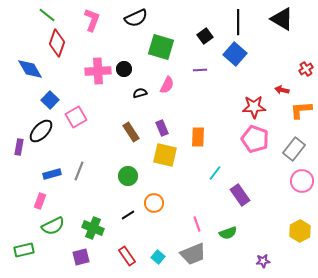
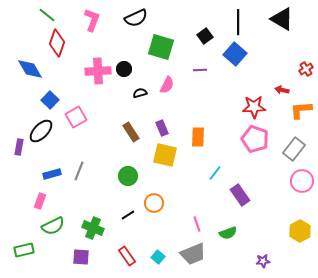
purple square at (81, 257): rotated 18 degrees clockwise
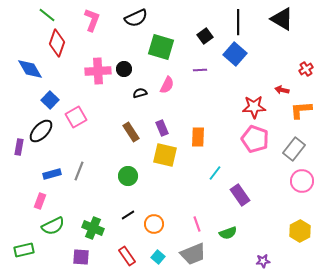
orange circle at (154, 203): moved 21 px down
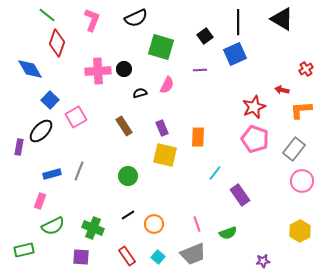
blue square at (235, 54): rotated 25 degrees clockwise
red star at (254, 107): rotated 20 degrees counterclockwise
brown rectangle at (131, 132): moved 7 px left, 6 px up
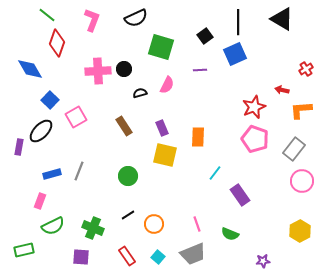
green semicircle at (228, 233): moved 2 px right, 1 px down; rotated 42 degrees clockwise
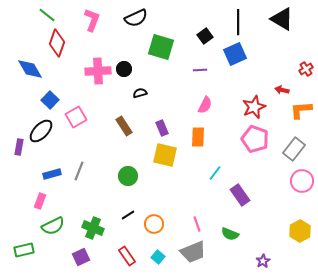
pink semicircle at (167, 85): moved 38 px right, 20 px down
gray trapezoid at (193, 254): moved 2 px up
purple square at (81, 257): rotated 30 degrees counterclockwise
purple star at (263, 261): rotated 24 degrees counterclockwise
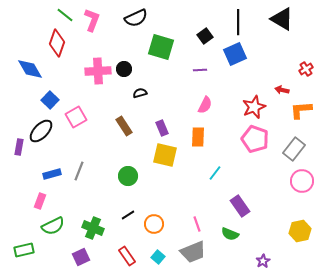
green line at (47, 15): moved 18 px right
purple rectangle at (240, 195): moved 11 px down
yellow hexagon at (300, 231): rotated 15 degrees clockwise
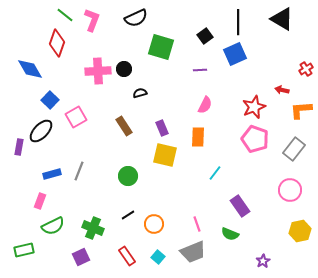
pink circle at (302, 181): moved 12 px left, 9 px down
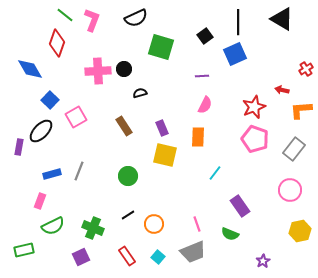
purple line at (200, 70): moved 2 px right, 6 px down
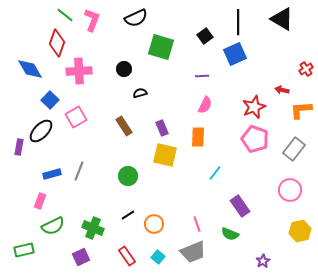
pink cross at (98, 71): moved 19 px left
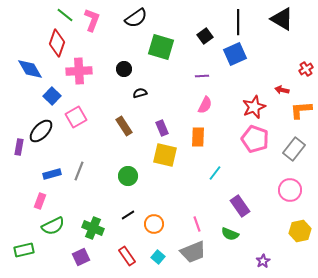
black semicircle at (136, 18): rotated 10 degrees counterclockwise
blue square at (50, 100): moved 2 px right, 4 px up
